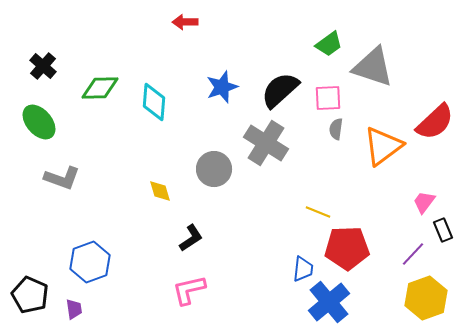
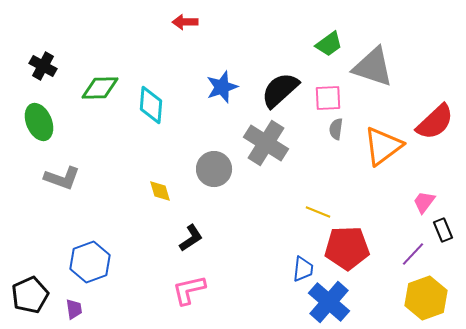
black cross: rotated 12 degrees counterclockwise
cyan diamond: moved 3 px left, 3 px down
green ellipse: rotated 18 degrees clockwise
black pentagon: rotated 24 degrees clockwise
blue cross: rotated 9 degrees counterclockwise
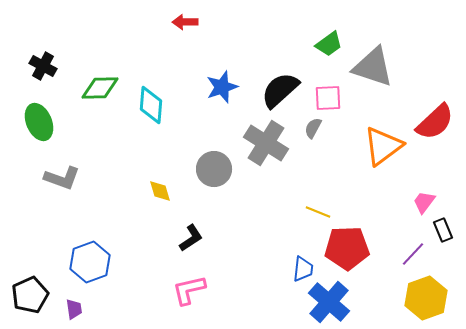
gray semicircle: moved 23 px left, 1 px up; rotated 20 degrees clockwise
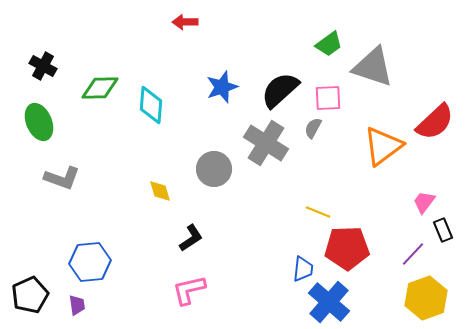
blue hexagon: rotated 15 degrees clockwise
purple trapezoid: moved 3 px right, 4 px up
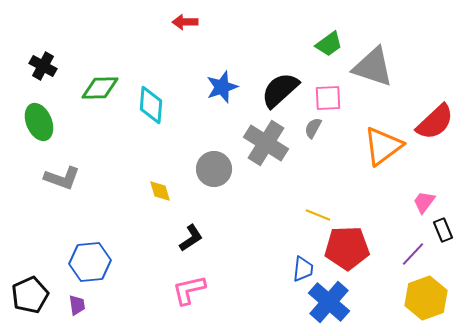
yellow line: moved 3 px down
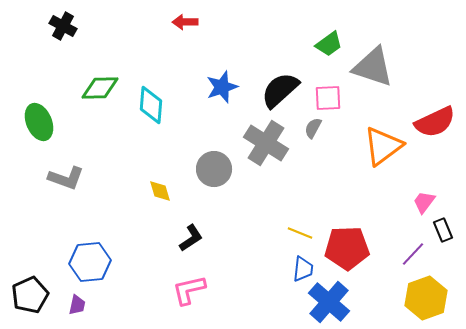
black cross: moved 20 px right, 40 px up
red semicircle: rotated 18 degrees clockwise
gray L-shape: moved 4 px right
yellow line: moved 18 px left, 18 px down
purple trapezoid: rotated 20 degrees clockwise
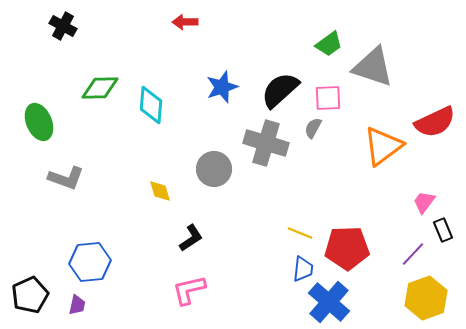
gray cross: rotated 15 degrees counterclockwise
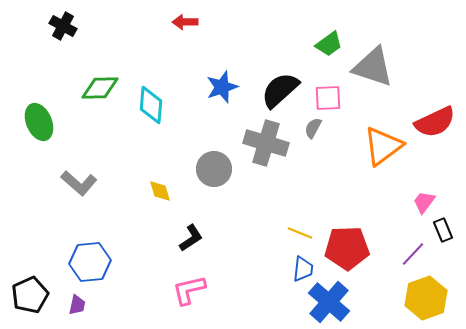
gray L-shape: moved 13 px right, 5 px down; rotated 21 degrees clockwise
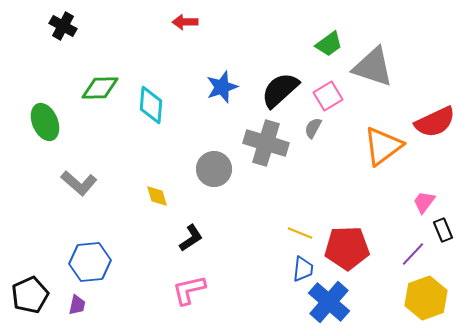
pink square: moved 2 px up; rotated 28 degrees counterclockwise
green ellipse: moved 6 px right
yellow diamond: moved 3 px left, 5 px down
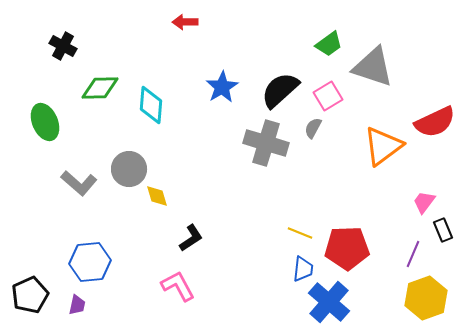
black cross: moved 20 px down
blue star: rotated 12 degrees counterclockwise
gray circle: moved 85 px left
purple line: rotated 20 degrees counterclockwise
pink L-shape: moved 11 px left, 4 px up; rotated 75 degrees clockwise
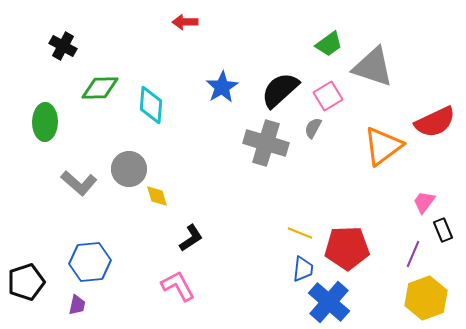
green ellipse: rotated 24 degrees clockwise
black pentagon: moved 4 px left, 13 px up; rotated 6 degrees clockwise
